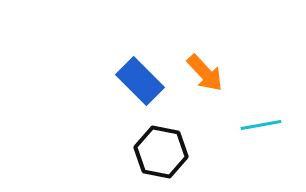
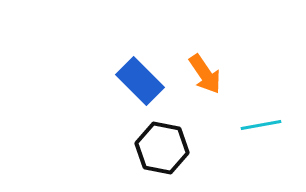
orange arrow: moved 1 px down; rotated 9 degrees clockwise
black hexagon: moved 1 px right, 4 px up
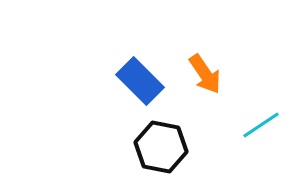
cyan line: rotated 24 degrees counterclockwise
black hexagon: moved 1 px left, 1 px up
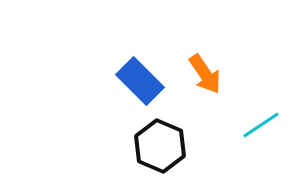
black hexagon: moved 1 px left, 1 px up; rotated 12 degrees clockwise
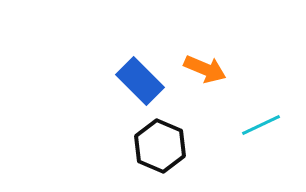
orange arrow: moved 5 px up; rotated 33 degrees counterclockwise
cyan line: rotated 9 degrees clockwise
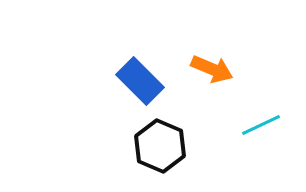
orange arrow: moved 7 px right
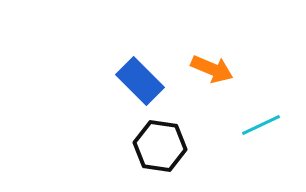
black hexagon: rotated 15 degrees counterclockwise
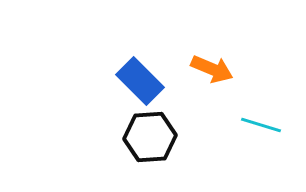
cyan line: rotated 42 degrees clockwise
black hexagon: moved 10 px left, 9 px up; rotated 12 degrees counterclockwise
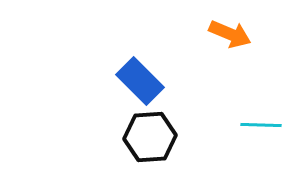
orange arrow: moved 18 px right, 35 px up
cyan line: rotated 15 degrees counterclockwise
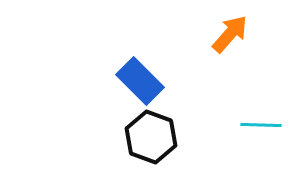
orange arrow: rotated 72 degrees counterclockwise
black hexagon: moved 1 px right; rotated 24 degrees clockwise
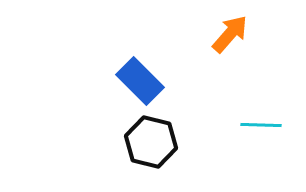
black hexagon: moved 5 px down; rotated 6 degrees counterclockwise
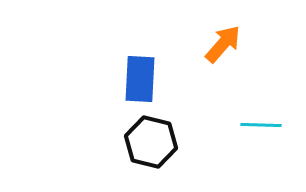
orange arrow: moved 7 px left, 10 px down
blue rectangle: moved 2 px up; rotated 48 degrees clockwise
